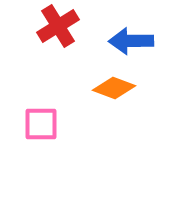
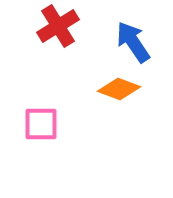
blue arrow: moved 2 px right, 1 px down; rotated 57 degrees clockwise
orange diamond: moved 5 px right, 1 px down
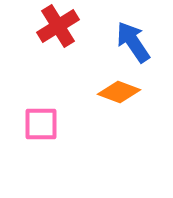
orange diamond: moved 3 px down
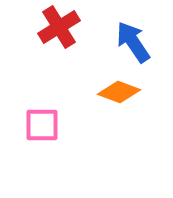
red cross: moved 1 px right, 1 px down
pink square: moved 1 px right, 1 px down
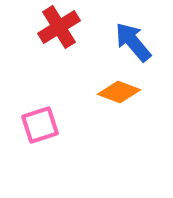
blue arrow: rotated 6 degrees counterclockwise
pink square: moved 2 px left; rotated 18 degrees counterclockwise
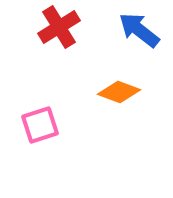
blue arrow: moved 6 px right, 12 px up; rotated 12 degrees counterclockwise
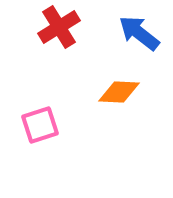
blue arrow: moved 3 px down
orange diamond: rotated 18 degrees counterclockwise
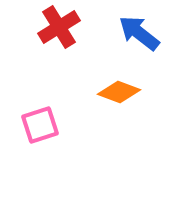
orange diamond: rotated 18 degrees clockwise
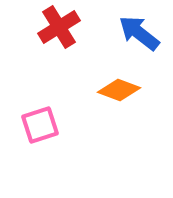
orange diamond: moved 2 px up
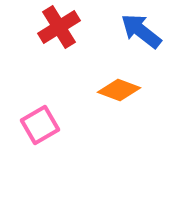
blue arrow: moved 2 px right, 2 px up
pink square: rotated 12 degrees counterclockwise
